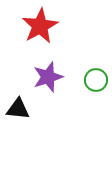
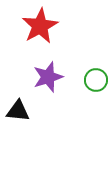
black triangle: moved 2 px down
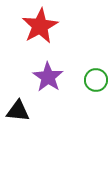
purple star: rotated 20 degrees counterclockwise
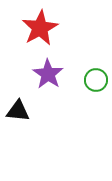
red star: moved 2 px down
purple star: moved 3 px up
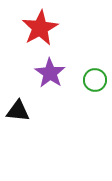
purple star: moved 2 px right, 1 px up
green circle: moved 1 px left
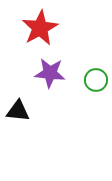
purple star: rotated 28 degrees counterclockwise
green circle: moved 1 px right
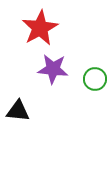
purple star: moved 3 px right, 4 px up
green circle: moved 1 px left, 1 px up
